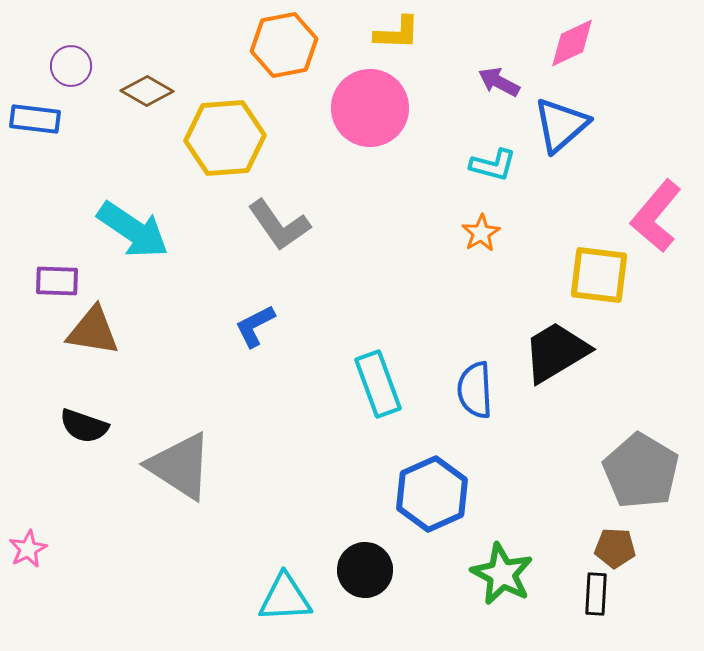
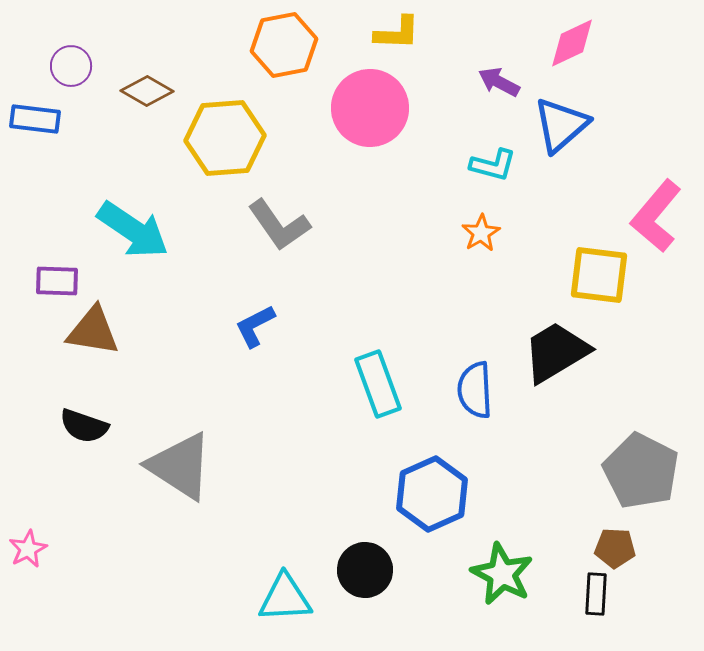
gray pentagon: rotated 4 degrees counterclockwise
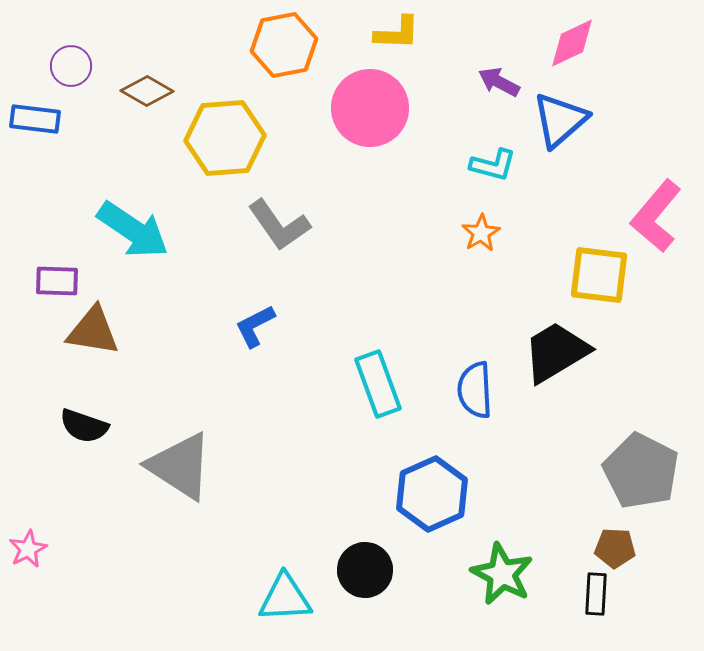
blue triangle: moved 1 px left, 5 px up
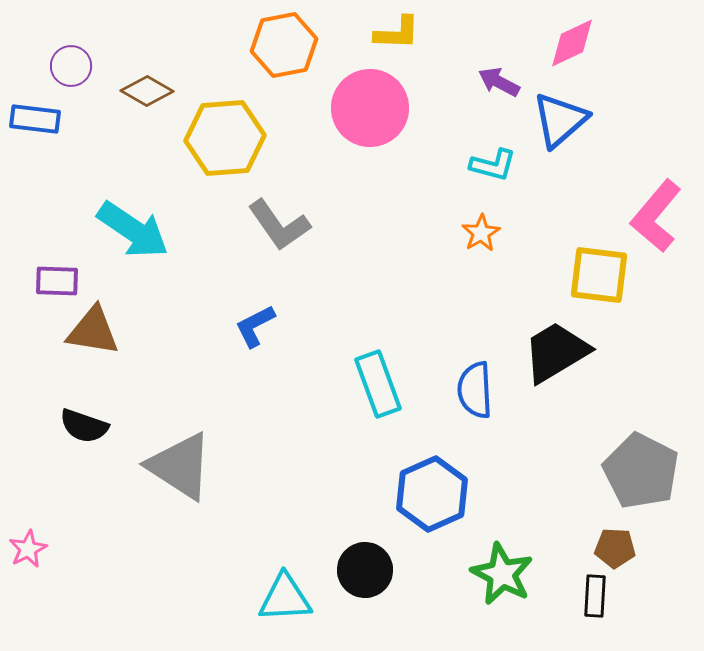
black rectangle: moved 1 px left, 2 px down
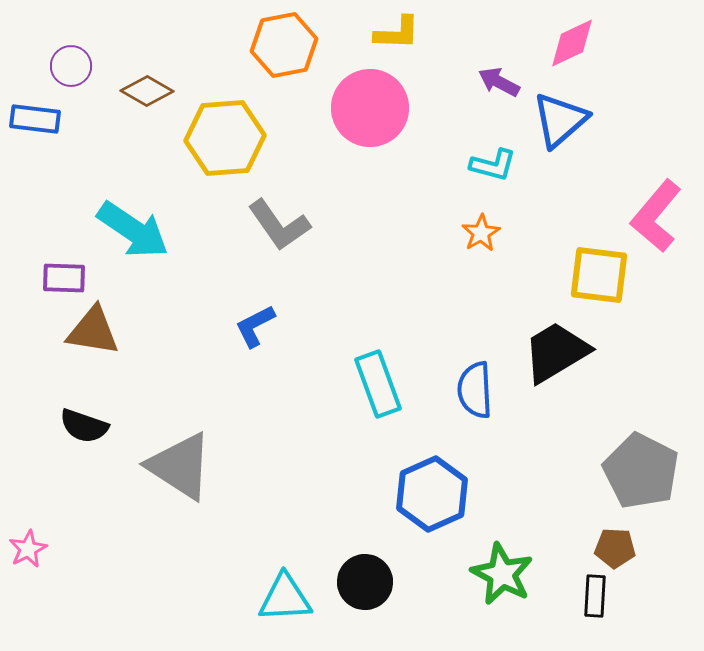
purple rectangle: moved 7 px right, 3 px up
black circle: moved 12 px down
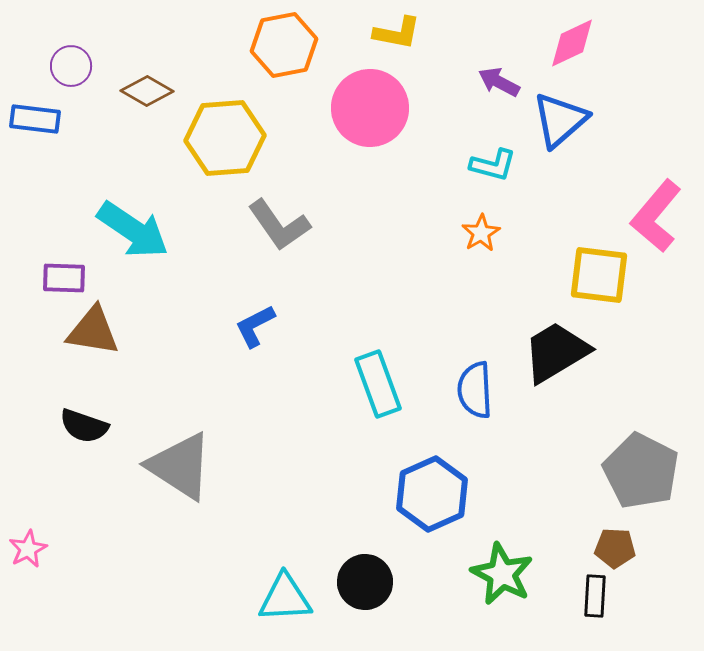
yellow L-shape: rotated 9 degrees clockwise
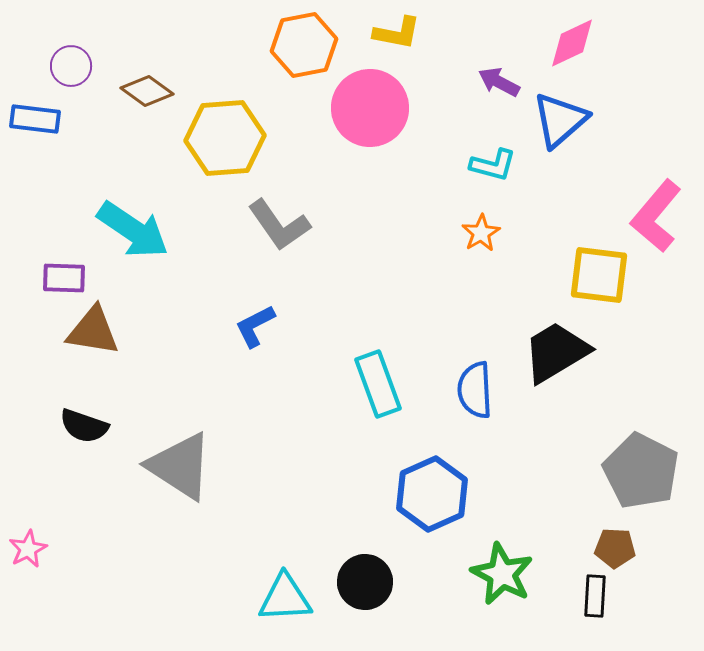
orange hexagon: moved 20 px right
brown diamond: rotated 6 degrees clockwise
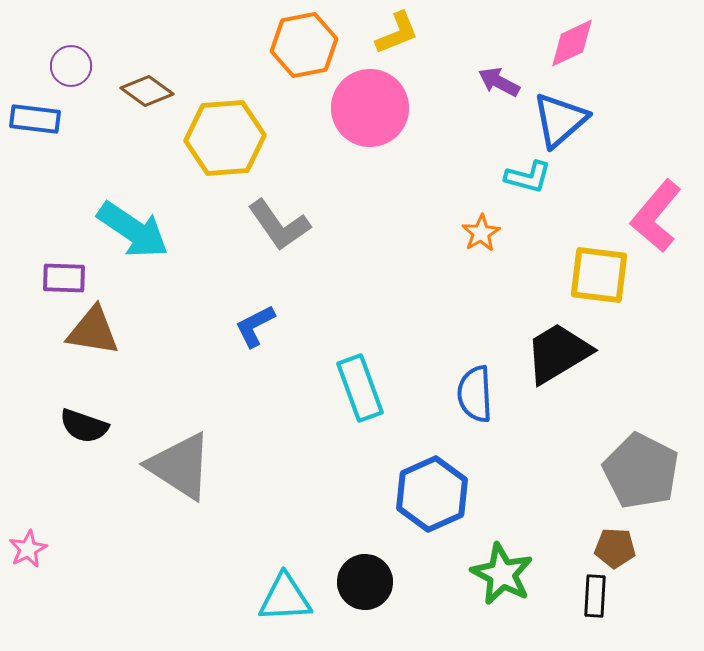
yellow L-shape: rotated 33 degrees counterclockwise
cyan L-shape: moved 35 px right, 12 px down
black trapezoid: moved 2 px right, 1 px down
cyan rectangle: moved 18 px left, 4 px down
blue semicircle: moved 4 px down
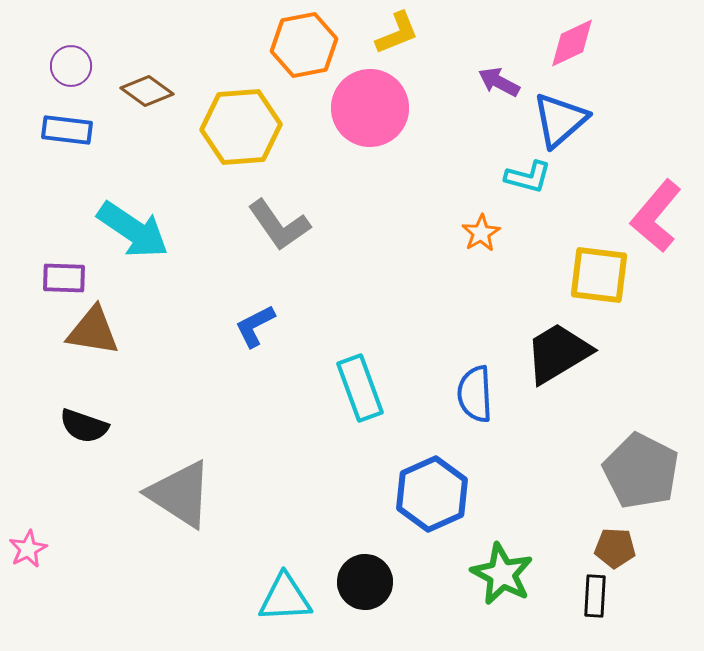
blue rectangle: moved 32 px right, 11 px down
yellow hexagon: moved 16 px right, 11 px up
gray triangle: moved 28 px down
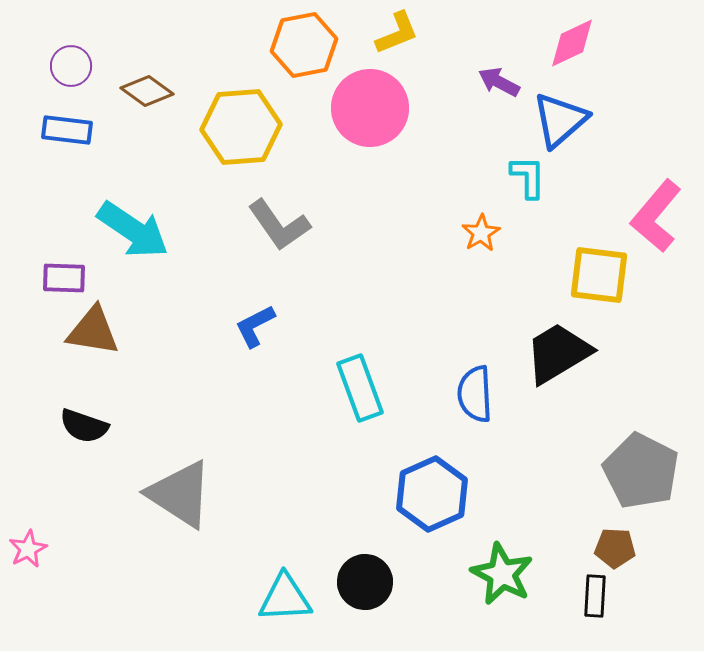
cyan L-shape: rotated 105 degrees counterclockwise
